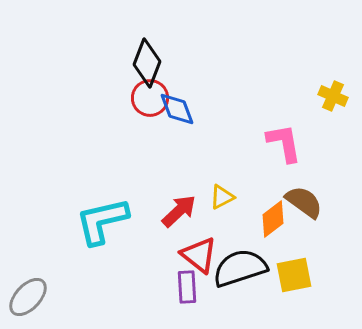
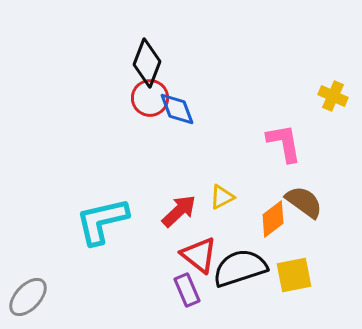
purple rectangle: moved 3 px down; rotated 20 degrees counterclockwise
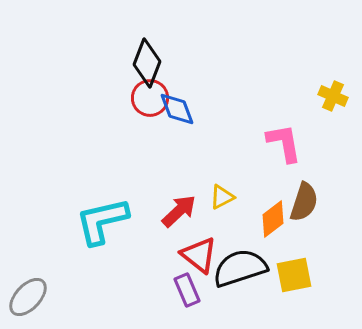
brown semicircle: rotated 72 degrees clockwise
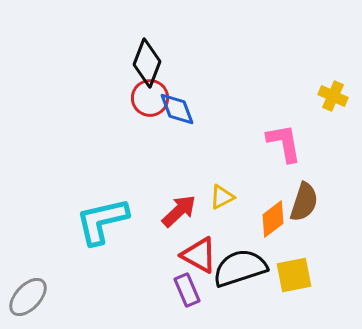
red triangle: rotated 9 degrees counterclockwise
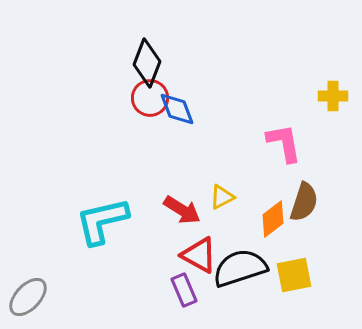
yellow cross: rotated 24 degrees counterclockwise
red arrow: moved 3 px right, 1 px up; rotated 75 degrees clockwise
purple rectangle: moved 3 px left
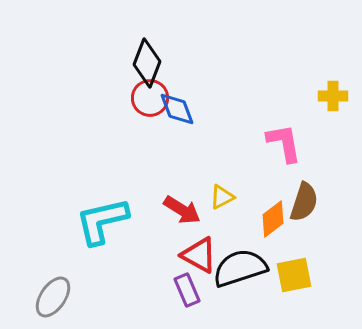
purple rectangle: moved 3 px right
gray ellipse: moved 25 px right; rotated 9 degrees counterclockwise
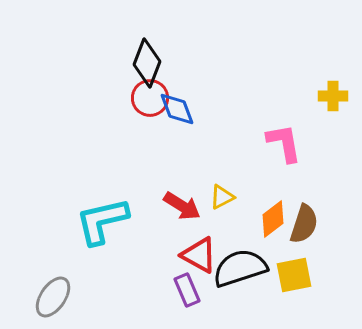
brown semicircle: moved 22 px down
red arrow: moved 4 px up
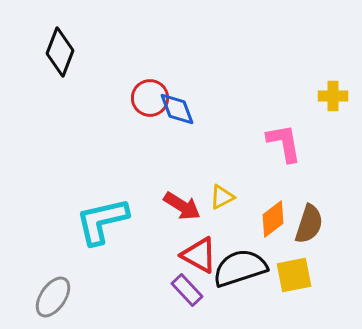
black diamond: moved 87 px left, 11 px up
brown semicircle: moved 5 px right
purple rectangle: rotated 20 degrees counterclockwise
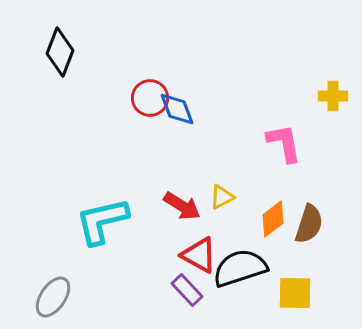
yellow square: moved 1 px right, 18 px down; rotated 12 degrees clockwise
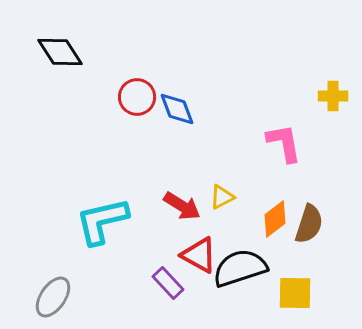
black diamond: rotated 54 degrees counterclockwise
red circle: moved 13 px left, 1 px up
orange diamond: moved 2 px right
purple rectangle: moved 19 px left, 7 px up
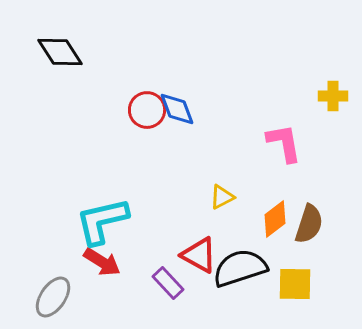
red circle: moved 10 px right, 13 px down
red arrow: moved 80 px left, 56 px down
yellow square: moved 9 px up
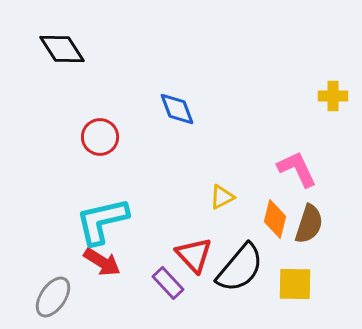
black diamond: moved 2 px right, 3 px up
red circle: moved 47 px left, 27 px down
pink L-shape: moved 13 px right, 26 px down; rotated 15 degrees counterclockwise
orange diamond: rotated 39 degrees counterclockwise
red triangle: moved 5 px left; rotated 18 degrees clockwise
black semicircle: rotated 148 degrees clockwise
